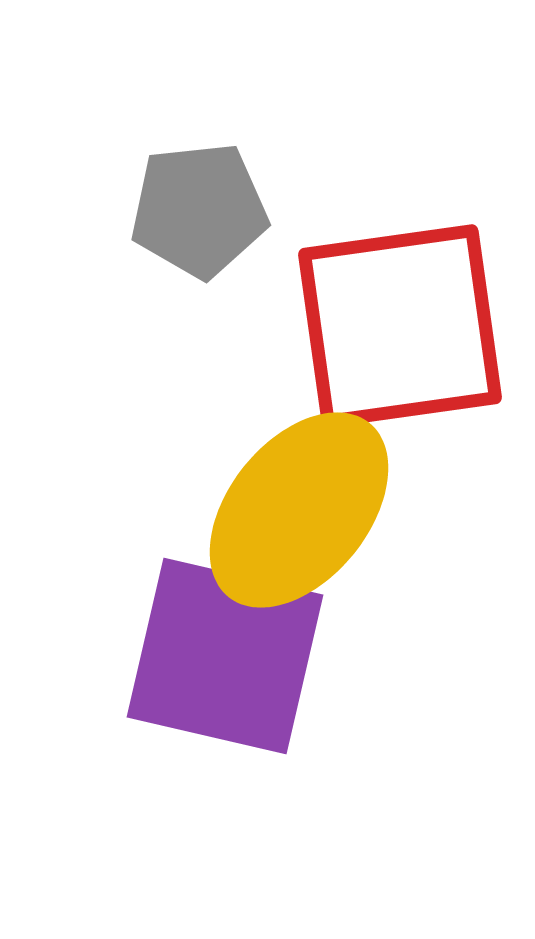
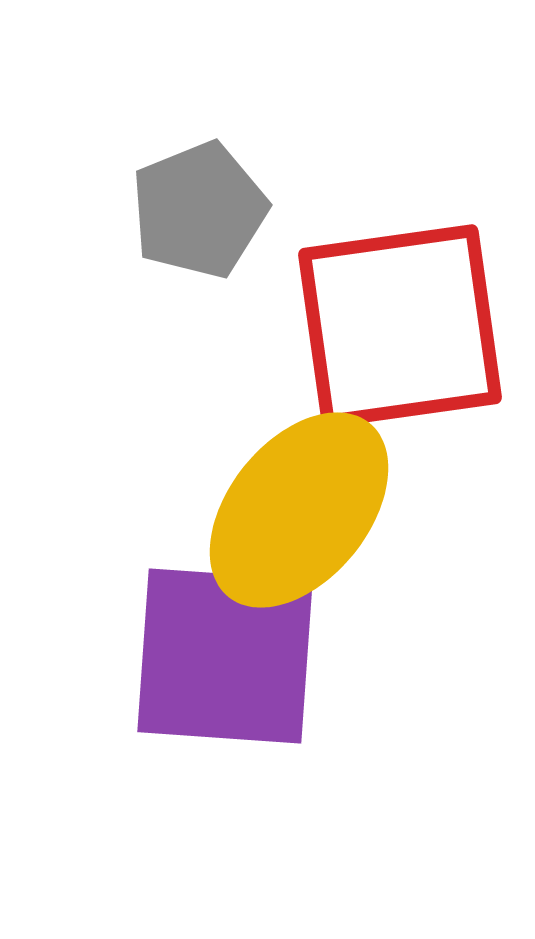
gray pentagon: rotated 16 degrees counterclockwise
purple square: rotated 9 degrees counterclockwise
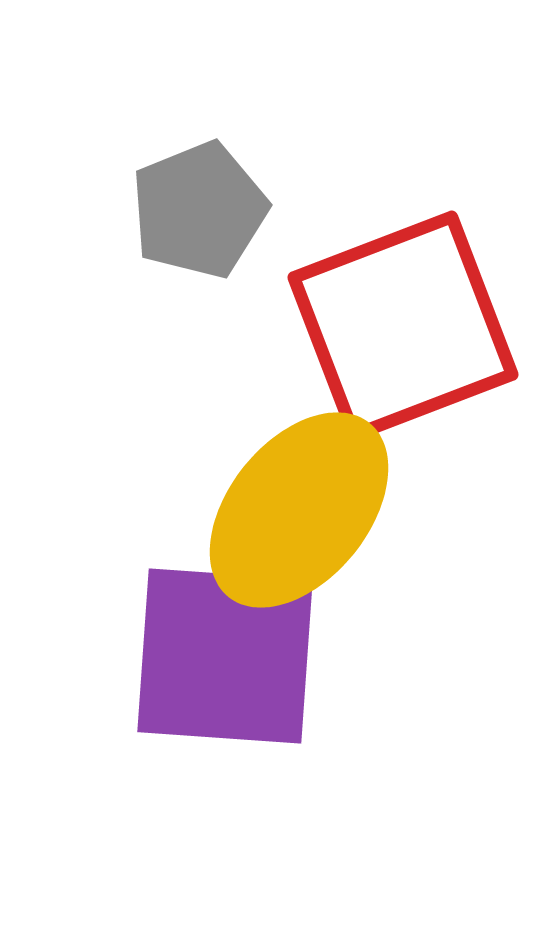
red square: moved 3 px right; rotated 13 degrees counterclockwise
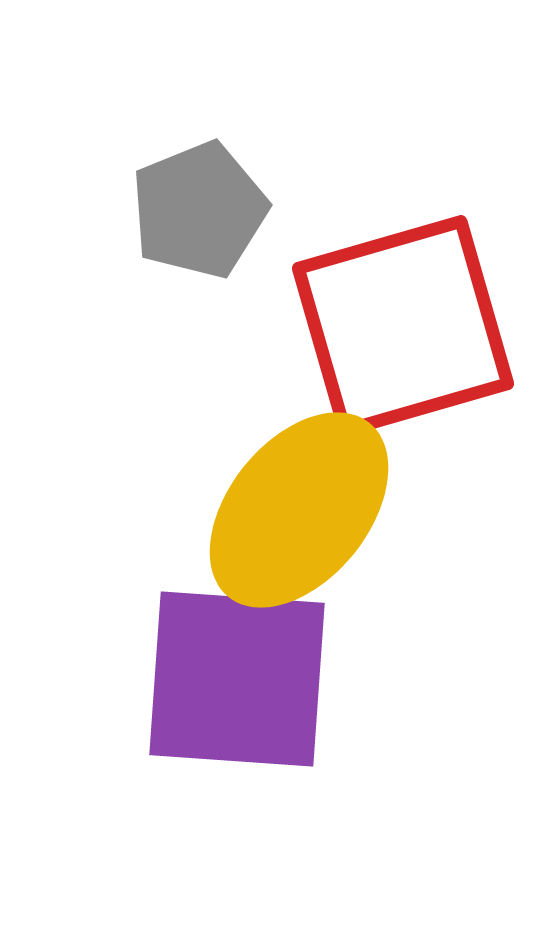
red square: rotated 5 degrees clockwise
purple square: moved 12 px right, 23 px down
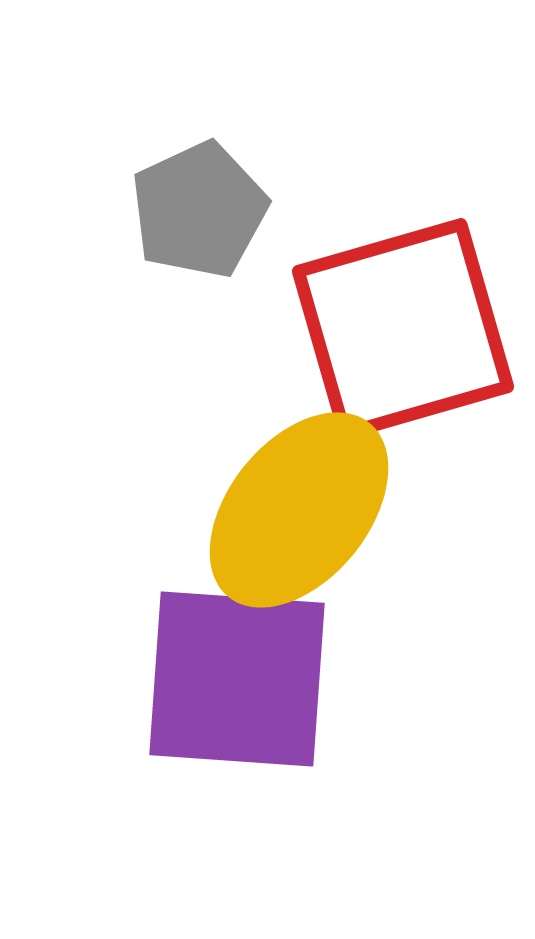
gray pentagon: rotated 3 degrees counterclockwise
red square: moved 3 px down
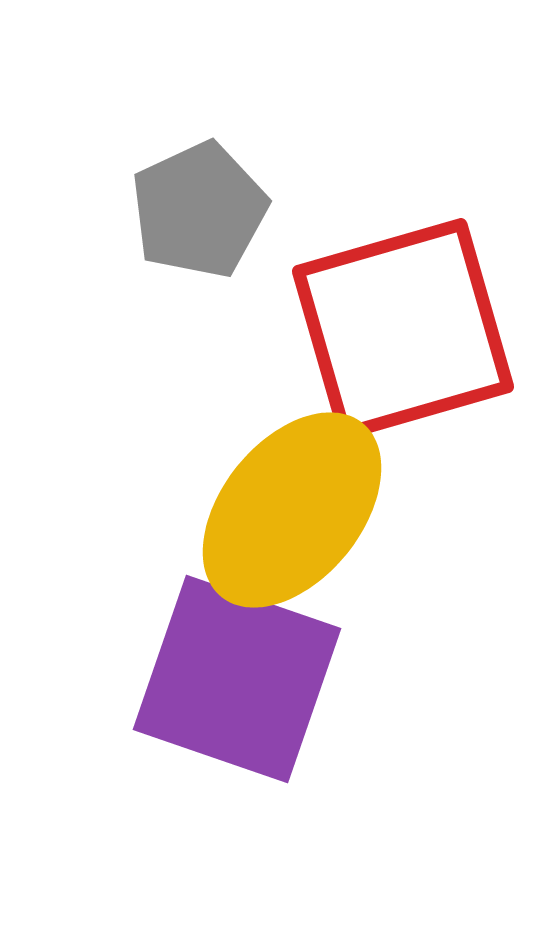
yellow ellipse: moved 7 px left
purple square: rotated 15 degrees clockwise
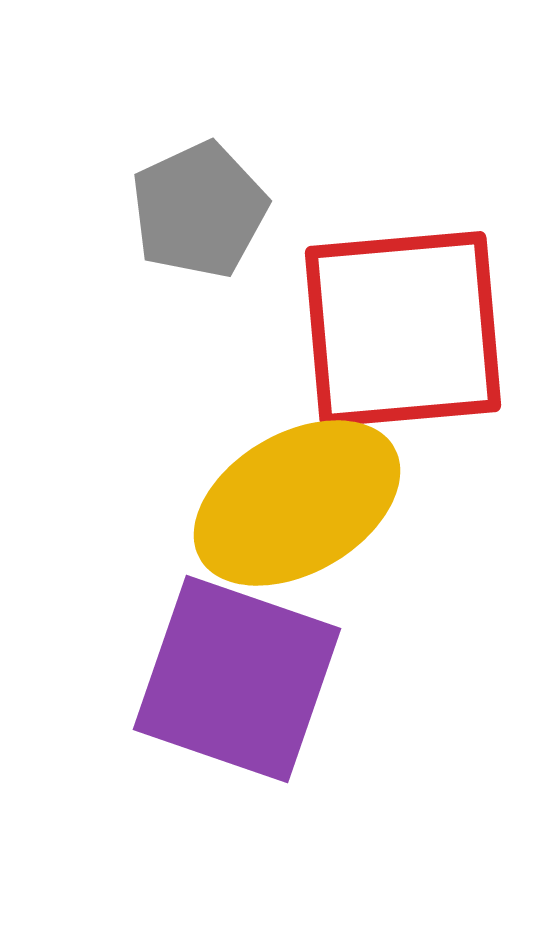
red square: rotated 11 degrees clockwise
yellow ellipse: moved 5 px right, 7 px up; rotated 21 degrees clockwise
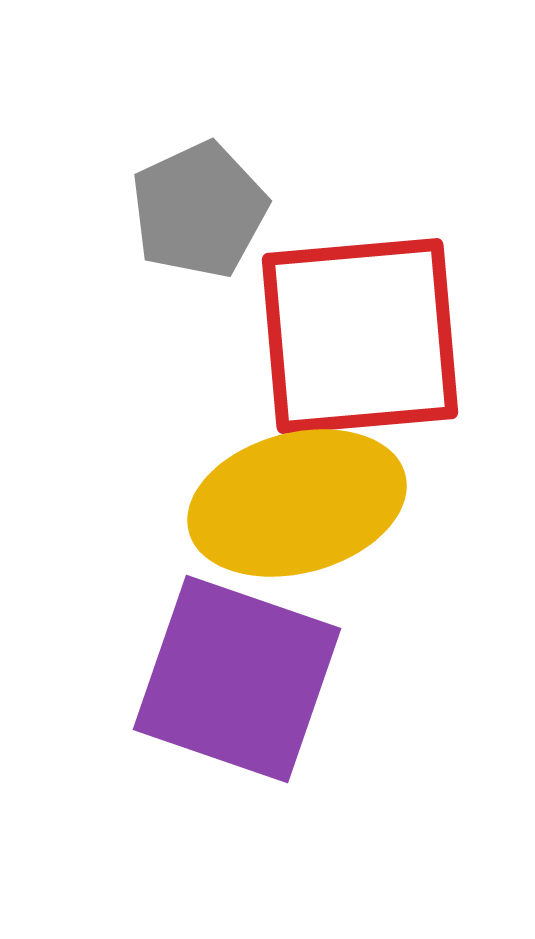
red square: moved 43 px left, 7 px down
yellow ellipse: rotated 15 degrees clockwise
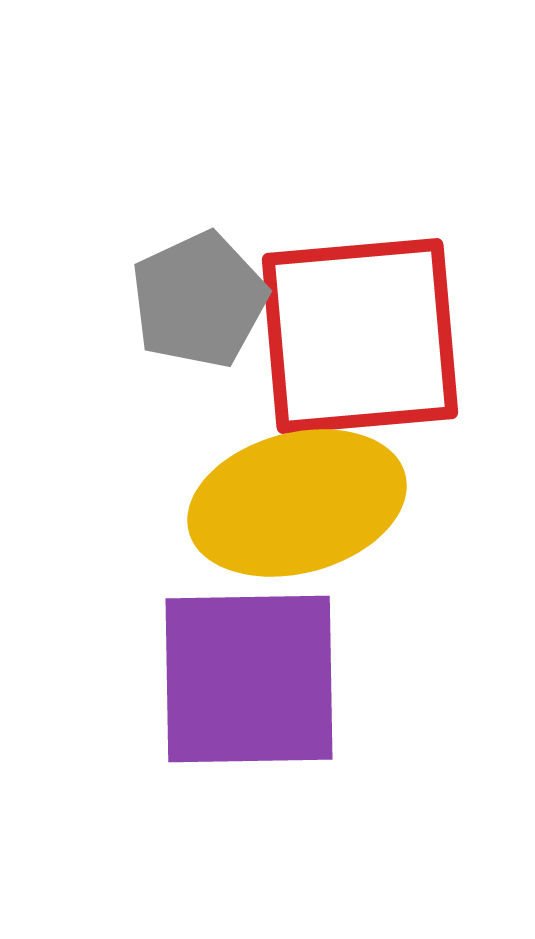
gray pentagon: moved 90 px down
purple square: moved 12 px right; rotated 20 degrees counterclockwise
